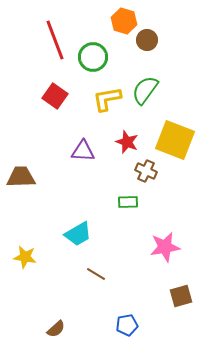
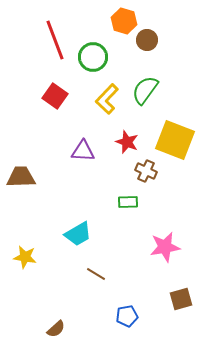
yellow L-shape: rotated 36 degrees counterclockwise
brown square: moved 3 px down
blue pentagon: moved 9 px up
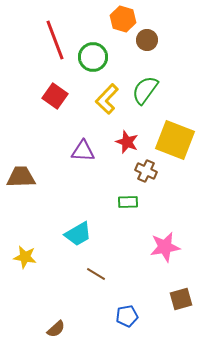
orange hexagon: moved 1 px left, 2 px up
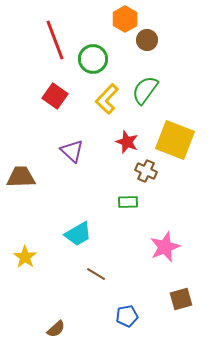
orange hexagon: moved 2 px right; rotated 15 degrees clockwise
green circle: moved 2 px down
purple triangle: moved 11 px left; rotated 40 degrees clockwise
pink star: rotated 12 degrees counterclockwise
yellow star: rotated 25 degrees clockwise
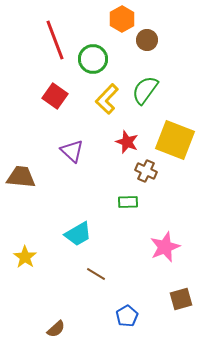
orange hexagon: moved 3 px left
brown trapezoid: rotated 8 degrees clockwise
blue pentagon: rotated 20 degrees counterclockwise
